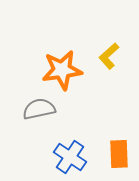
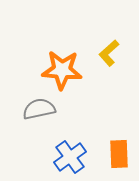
yellow L-shape: moved 3 px up
orange star: rotated 12 degrees clockwise
blue cross: rotated 20 degrees clockwise
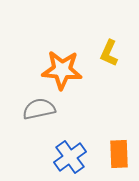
yellow L-shape: rotated 24 degrees counterclockwise
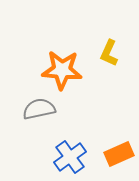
orange rectangle: rotated 68 degrees clockwise
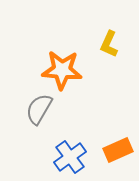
yellow L-shape: moved 9 px up
gray semicircle: rotated 48 degrees counterclockwise
orange rectangle: moved 1 px left, 4 px up
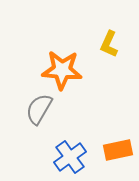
orange rectangle: rotated 12 degrees clockwise
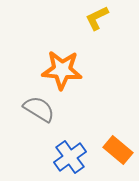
yellow L-shape: moved 12 px left, 26 px up; rotated 40 degrees clockwise
gray semicircle: rotated 92 degrees clockwise
orange rectangle: rotated 52 degrees clockwise
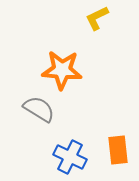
orange rectangle: rotated 44 degrees clockwise
blue cross: rotated 28 degrees counterclockwise
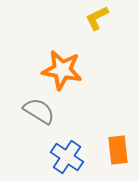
orange star: rotated 6 degrees clockwise
gray semicircle: moved 2 px down
blue cross: moved 3 px left; rotated 8 degrees clockwise
